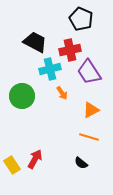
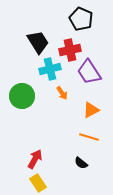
black trapezoid: moved 3 px right; rotated 30 degrees clockwise
yellow rectangle: moved 26 px right, 18 px down
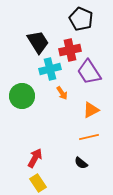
orange line: rotated 30 degrees counterclockwise
red arrow: moved 1 px up
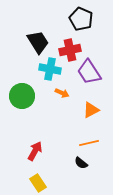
cyan cross: rotated 25 degrees clockwise
orange arrow: rotated 32 degrees counterclockwise
orange line: moved 6 px down
red arrow: moved 7 px up
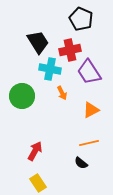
orange arrow: rotated 40 degrees clockwise
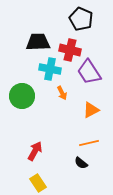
black trapezoid: rotated 60 degrees counterclockwise
red cross: rotated 25 degrees clockwise
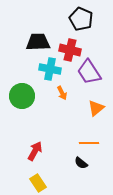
orange triangle: moved 5 px right, 2 px up; rotated 12 degrees counterclockwise
orange line: rotated 12 degrees clockwise
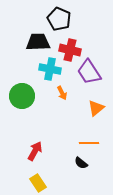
black pentagon: moved 22 px left
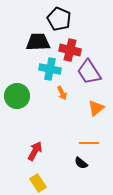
green circle: moved 5 px left
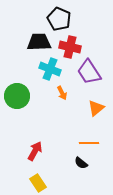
black trapezoid: moved 1 px right
red cross: moved 3 px up
cyan cross: rotated 10 degrees clockwise
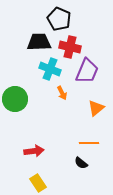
purple trapezoid: moved 2 px left, 1 px up; rotated 124 degrees counterclockwise
green circle: moved 2 px left, 3 px down
red arrow: moved 1 px left; rotated 54 degrees clockwise
